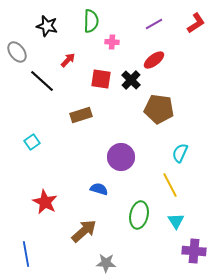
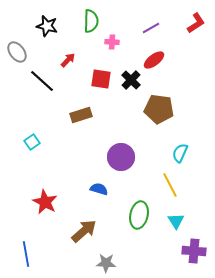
purple line: moved 3 px left, 4 px down
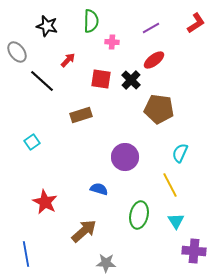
purple circle: moved 4 px right
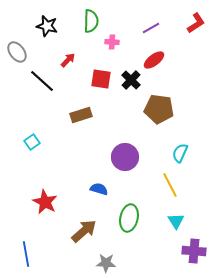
green ellipse: moved 10 px left, 3 px down
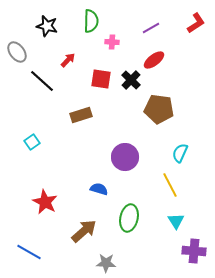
blue line: moved 3 px right, 2 px up; rotated 50 degrees counterclockwise
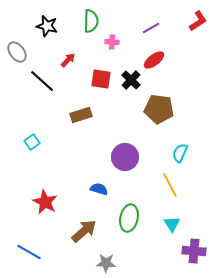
red L-shape: moved 2 px right, 2 px up
cyan triangle: moved 4 px left, 3 px down
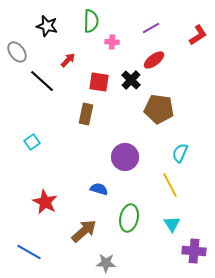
red L-shape: moved 14 px down
red square: moved 2 px left, 3 px down
brown rectangle: moved 5 px right, 1 px up; rotated 60 degrees counterclockwise
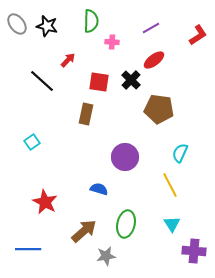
gray ellipse: moved 28 px up
green ellipse: moved 3 px left, 6 px down
blue line: moved 1 px left, 3 px up; rotated 30 degrees counterclockwise
gray star: moved 7 px up; rotated 12 degrees counterclockwise
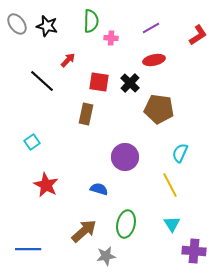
pink cross: moved 1 px left, 4 px up
red ellipse: rotated 25 degrees clockwise
black cross: moved 1 px left, 3 px down
red star: moved 1 px right, 17 px up
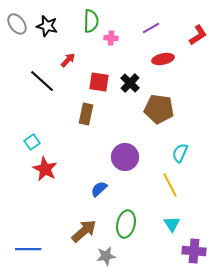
red ellipse: moved 9 px right, 1 px up
red star: moved 1 px left, 16 px up
blue semicircle: rotated 60 degrees counterclockwise
